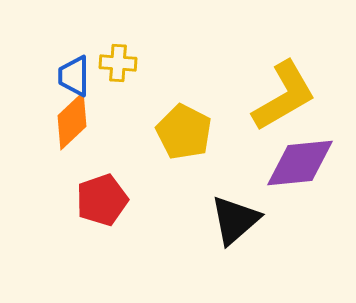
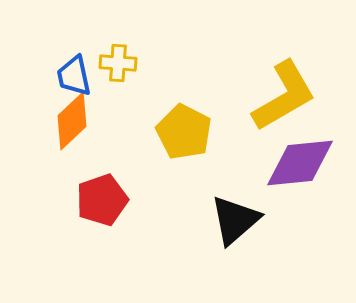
blue trapezoid: rotated 12 degrees counterclockwise
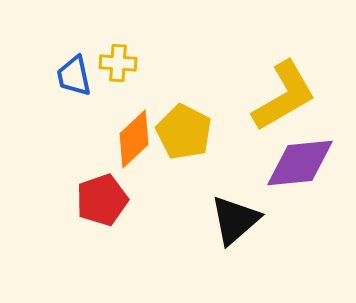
orange diamond: moved 62 px right, 18 px down
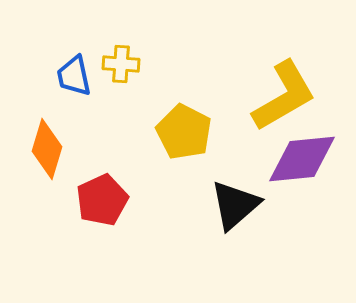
yellow cross: moved 3 px right, 1 px down
orange diamond: moved 87 px left, 10 px down; rotated 30 degrees counterclockwise
purple diamond: moved 2 px right, 4 px up
red pentagon: rotated 6 degrees counterclockwise
black triangle: moved 15 px up
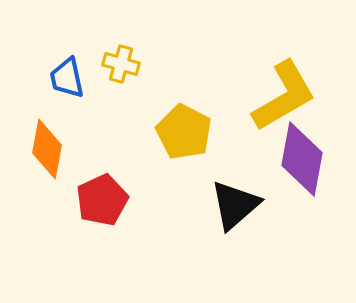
yellow cross: rotated 12 degrees clockwise
blue trapezoid: moved 7 px left, 2 px down
orange diamond: rotated 6 degrees counterclockwise
purple diamond: rotated 74 degrees counterclockwise
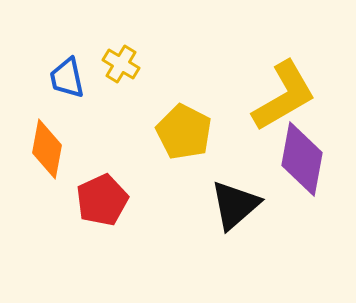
yellow cross: rotated 15 degrees clockwise
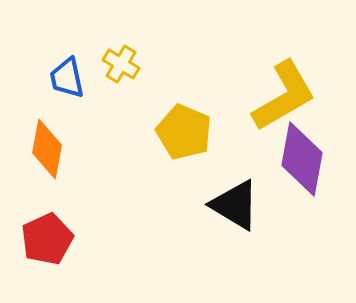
yellow pentagon: rotated 4 degrees counterclockwise
red pentagon: moved 55 px left, 39 px down
black triangle: rotated 48 degrees counterclockwise
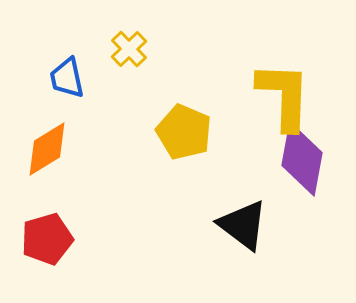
yellow cross: moved 8 px right, 15 px up; rotated 15 degrees clockwise
yellow L-shape: rotated 58 degrees counterclockwise
orange diamond: rotated 48 degrees clockwise
black triangle: moved 8 px right, 20 px down; rotated 6 degrees clockwise
red pentagon: rotated 9 degrees clockwise
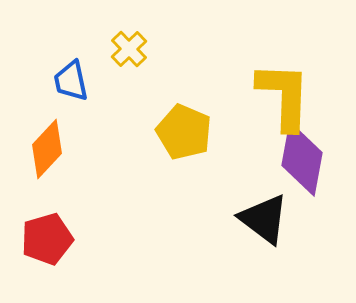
blue trapezoid: moved 4 px right, 3 px down
orange diamond: rotated 16 degrees counterclockwise
black triangle: moved 21 px right, 6 px up
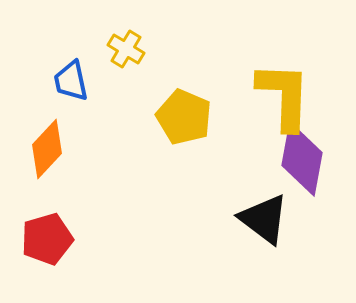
yellow cross: moved 3 px left; rotated 15 degrees counterclockwise
yellow pentagon: moved 15 px up
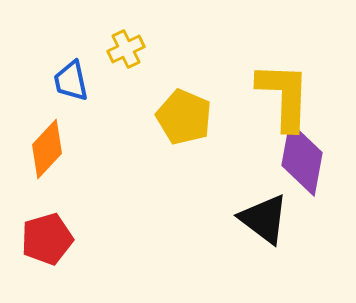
yellow cross: rotated 33 degrees clockwise
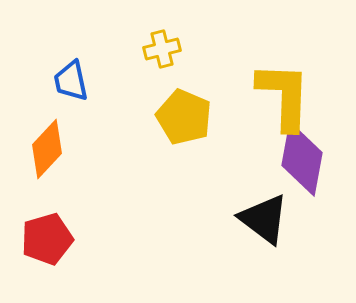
yellow cross: moved 36 px right; rotated 12 degrees clockwise
